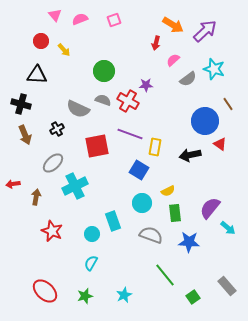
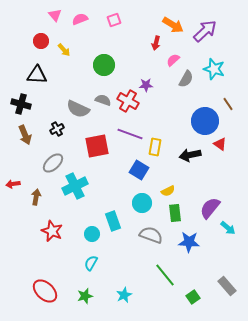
green circle at (104, 71): moved 6 px up
gray semicircle at (188, 79): moved 2 px left; rotated 24 degrees counterclockwise
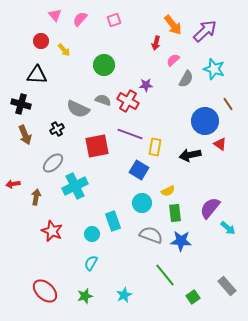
pink semicircle at (80, 19): rotated 28 degrees counterclockwise
orange arrow at (173, 25): rotated 20 degrees clockwise
blue star at (189, 242): moved 8 px left, 1 px up
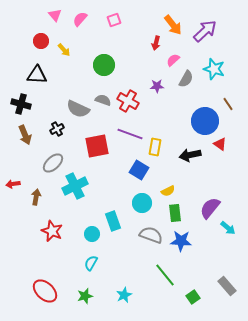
purple star at (146, 85): moved 11 px right, 1 px down
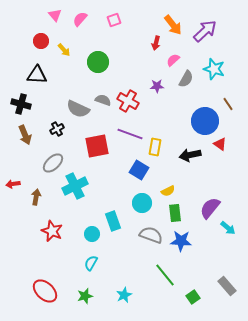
green circle at (104, 65): moved 6 px left, 3 px up
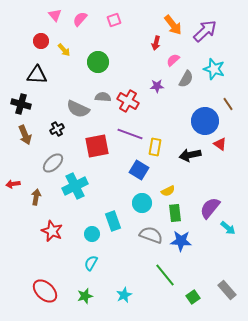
gray semicircle at (103, 100): moved 3 px up; rotated 14 degrees counterclockwise
gray rectangle at (227, 286): moved 4 px down
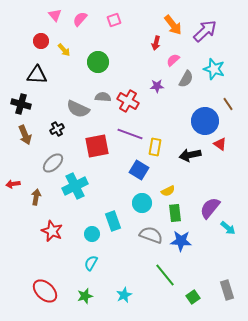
gray rectangle at (227, 290): rotated 24 degrees clockwise
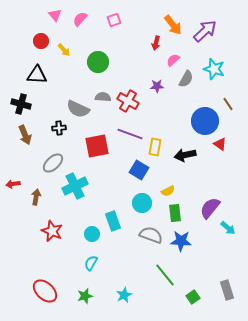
black cross at (57, 129): moved 2 px right, 1 px up; rotated 24 degrees clockwise
black arrow at (190, 155): moved 5 px left
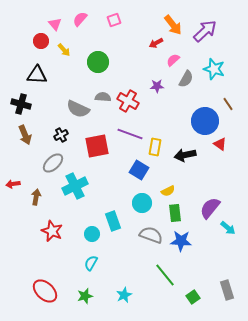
pink triangle at (55, 15): moved 9 px down
red arrow at (156, 43): rotated 48 degrees clockwise
black cross at (59, 128): moved 2 px right, 7 px down; rotated 24 degrees counterclockwise
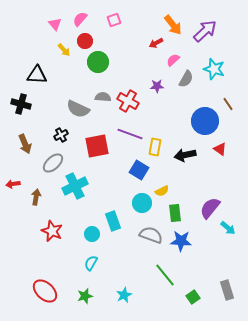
red circle at (41, 41): moved 44 px right
brown arrow at (25, 135): moved 9 px down
red triangle at (220, 144): moved 5 px down
yellow semicircle at (168, 191): moved 6 px left
